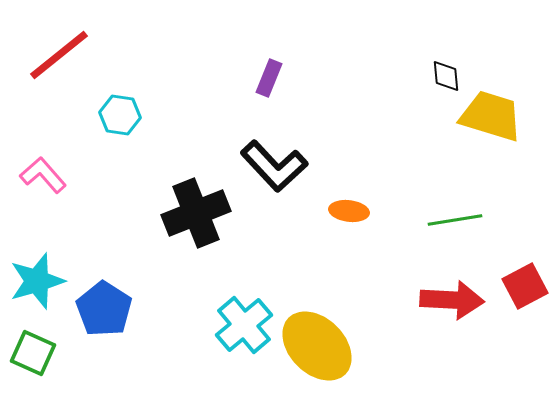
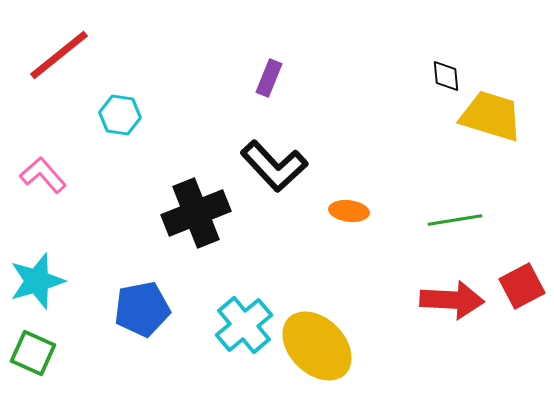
red square: moved 3 px left
blue pentagon: moved 38 px right; rotated 28 degrees clockwise
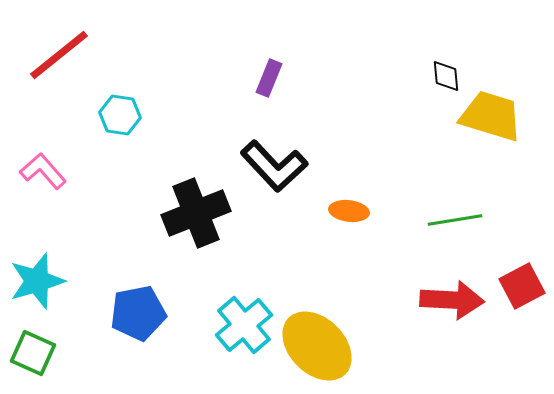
pink L-shape: moved 4 px up
blue pentagon: moved 4 px left, 4 px down
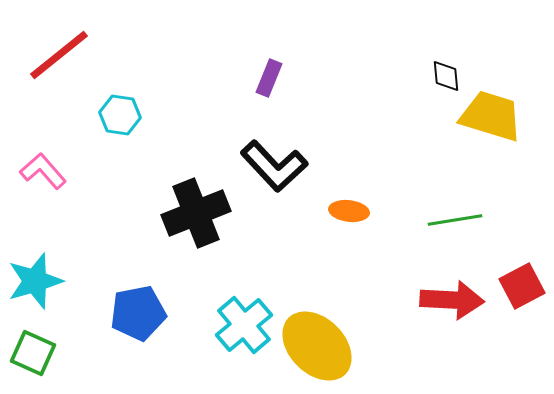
cyan star: moved 2 px left
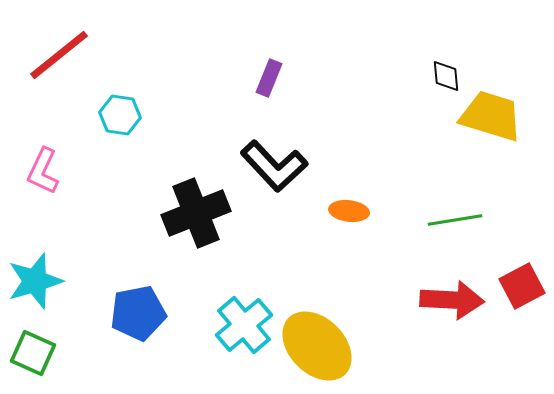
pink L-shape: rotated 114 degrees counterclockwise
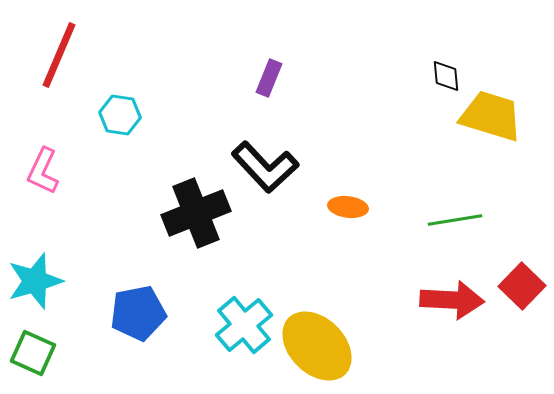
red line: rotated 28 degrees counterclockwise
black L-shape: moved 9 px left, 1 px down
orange ellipse: moved 1 px left, 4 px up
red square: rotated 18 degrees counterclockwise
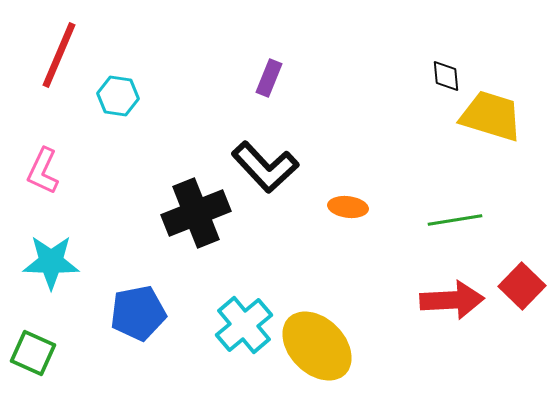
cyan hexagon: moved 2 px left, 19 px up
cyan star: moved 16 px right, 19 px up; rotated 18 degrees clockwise
red arrow: rotated 6 degrees counterclockwise
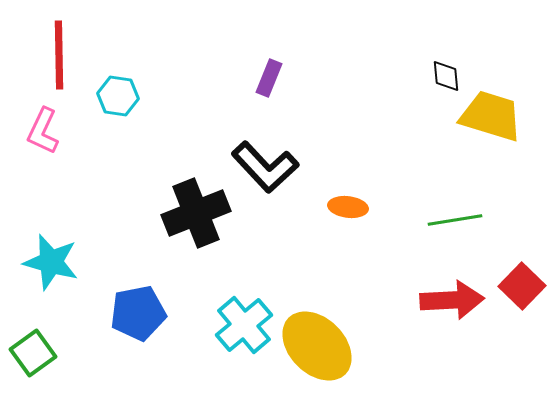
red line: rotated 24 degrees counterclockwise
pink L-shape: moved 40 px up
cyan star: rotated 14 degrees clockwise
green square: rotated 30 degrees clockwise
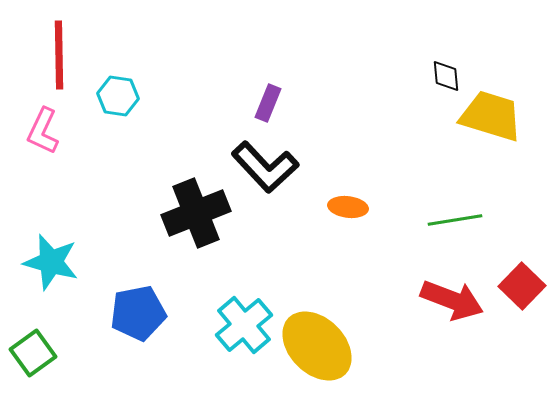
purple rectangle: moved 1 px left, 25 px down
red arrow: rotated 24 degrees clockwise
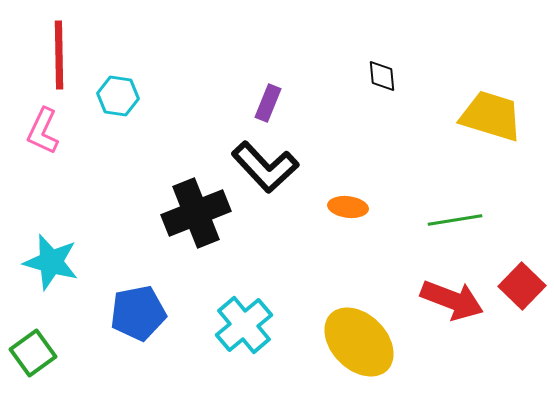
black diamond: moved 64 px left
yellow ellipse: moved 42 px right, 4 px up
